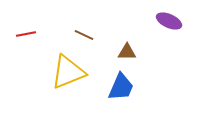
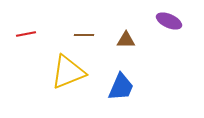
brown line: rotated 24 degrees counterclockwise
brown triangle: moved 1 px left, 12 px up
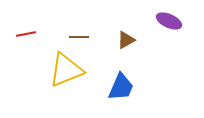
brown line: moved 5 px left, 2 px down
brown triangle: rotated 30 degrees counterclockwise
yellow triangle: moved 2 px left, 2 px up
